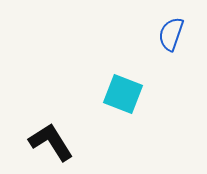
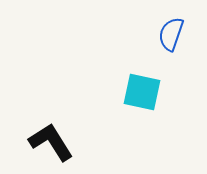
cyan square: moved 19 px right, 2 px up; rotated 9 degrees counterclockwise
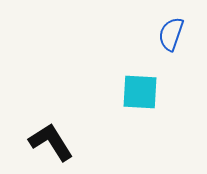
cyan square: moved 2 px left; rotated 9 degrees counterclockwise
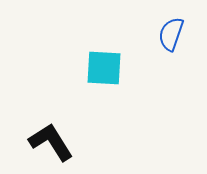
cyan square: moved 36 px left, 24 px up
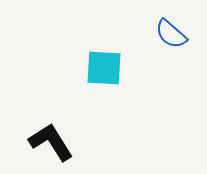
blue semicircle: rotated 68 degrees counterclockwise
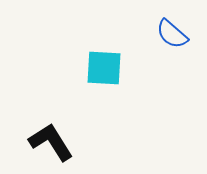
blue semicircle: moved 1 px right
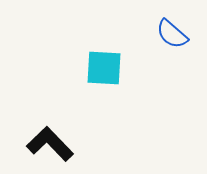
black L-shape: moved 1 px left, 2 px down; rotated 12 degrees counterclockwise
